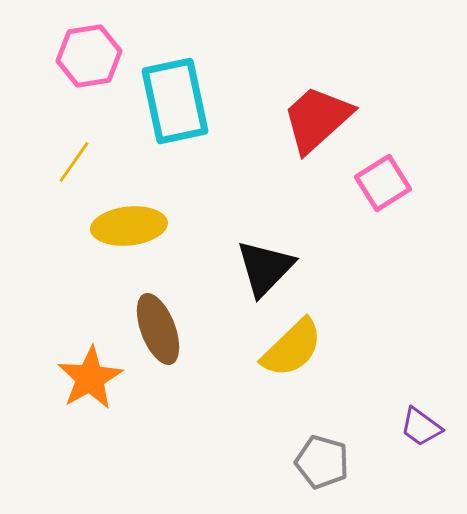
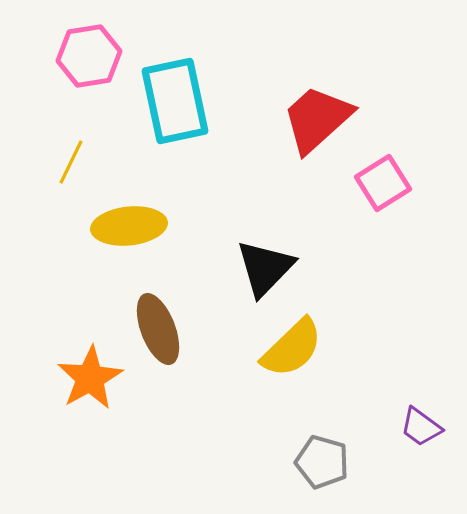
yellow line: moved 3 px left; rotated 9 degrees counterclockwise
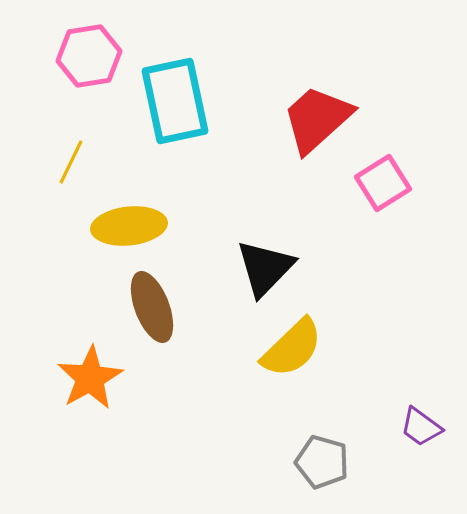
brown ellipse: moved 6 px left, 22 px up
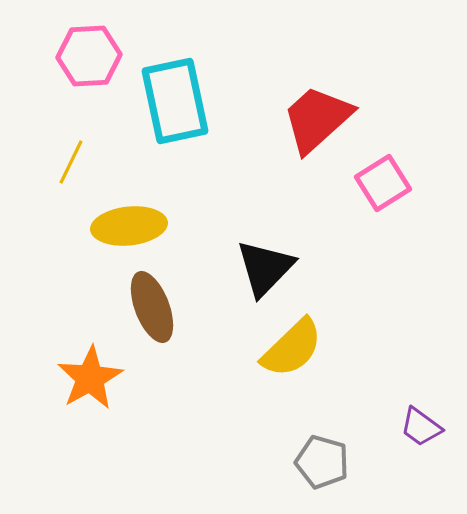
pink hexagon: rotated 6 degrees clockwise
